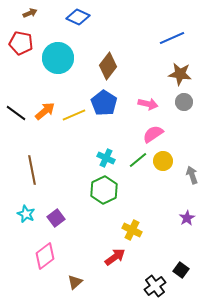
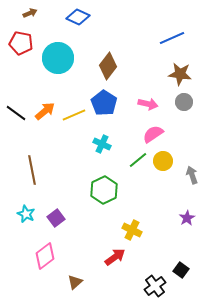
cyan cross: moved 4 px left, 14 px up
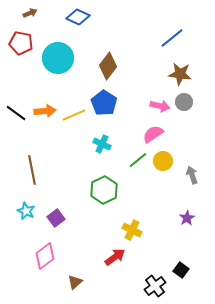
blue line: rotated 15 degrees counterclockwise
pink arrow: moved 12 px right, 2 px down
orange arrow: rotated 35 degrees clockwise
cyan star: moved 3 px up
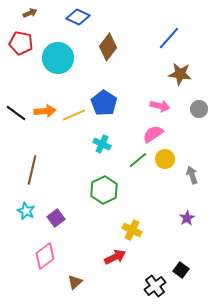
blue line: moved 3 px left; rotated 10 degrees counterclockwise
brown diamond: moved 19 px up
gray circle: moved 15 px right, 7 px down
yellow circle: moved 2 px right, 2 px up
brown line: rotated 24 degrees clockwise
red arrow: rotated 10 degrees clockwise
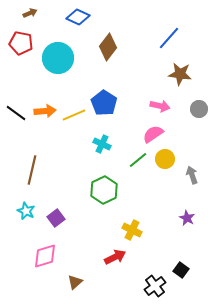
purple star: rotated 14 degrees counterclockwise
pink diamond: rotated 20 degrees clockwise
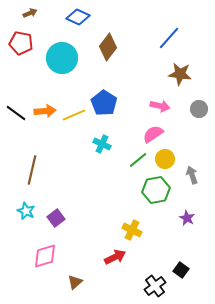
cyan circle: moved 4 px right
green hexagon: moved 52 px right; rotated 16 degrees clockwise
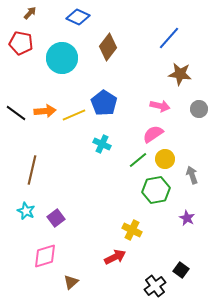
brown arrow: rotated 24 degrees counterclockwise
brown triangle: moved 4 px left
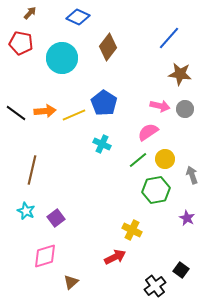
gray circle: moved 14 px left
pink semicircle: moved 5 px left, 2 px up
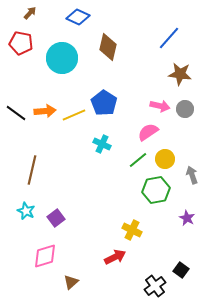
brown diamond: rotated 24 degrees counterclockwise
